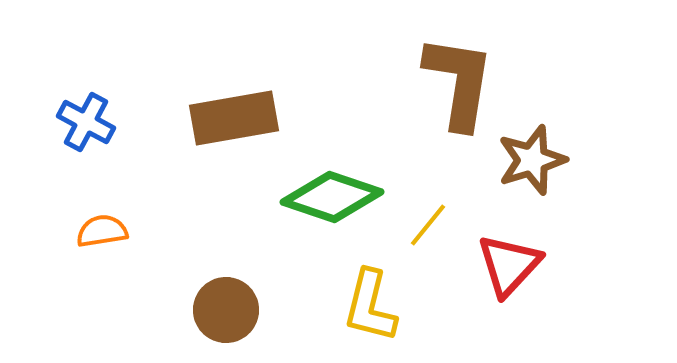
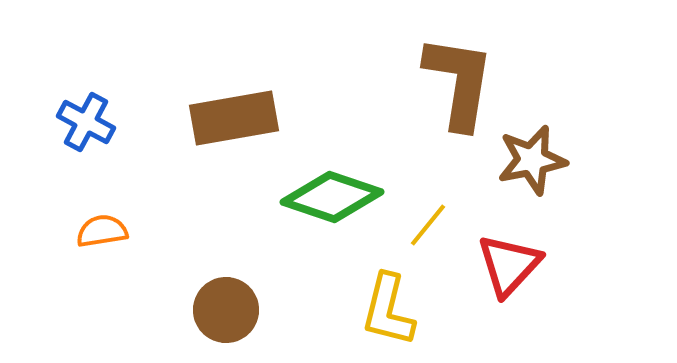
brown star: rotated 6 degrees clockwise
yellow L-shape: moved 18 px right, 4 px down
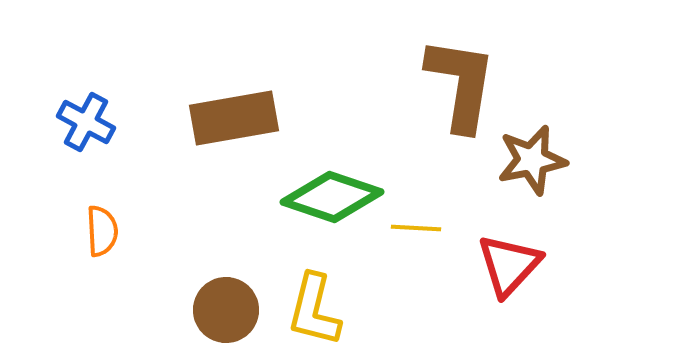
brown L-shape: moved 2 px right, 2 px down
yellow line: moved 12 px left, 3 px down; rotated 54 degrees clockwise
orange semicircle: rotated 96 degrees clockwise
yellow L-shape: moved 74 px left
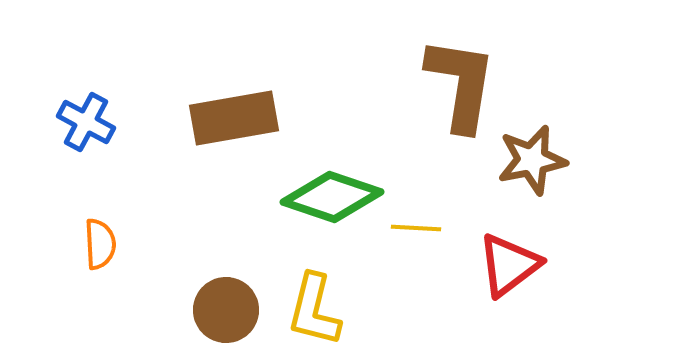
orange semicircle: moved 2 px left, 13 px down
red triangle: rotated 10 degrees clockwise
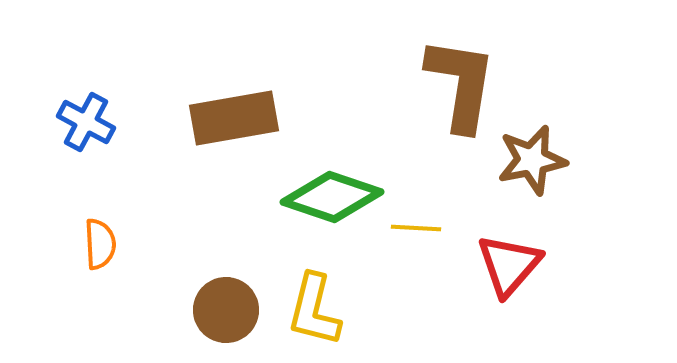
red triangle: rotated 12 degrees counterclockwise
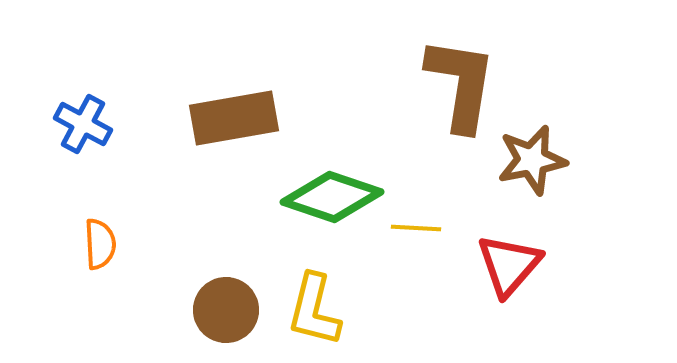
blue cross: moved 3 px left, 2 px down
